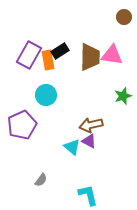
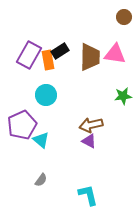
pink triangle: moved 3 px right, 1 px up
green star: rotated 12 degrees clockwise
cyan triangle: moved 31 px left, 7 px up
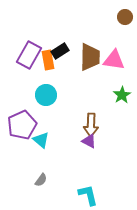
brown circle: moved 1 px right
pink triangle: moved 1 px left, 6 px down
green star: moved 1 px left, 1 px up; rotated 24 degrees counterclockwise
brown arrow: rotated 75 degrees counterclockwise
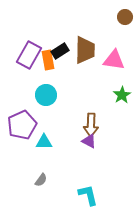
brown trapezoid: moved 5 px left, 7 px up
cyan triangle: moved 3 px right, 2 px down; rotated 42 degrees counterclockwise
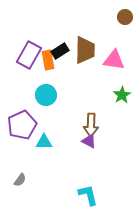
gray semicircle: moved 21 px left
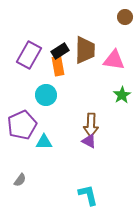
orange rectangle: moved 10 px right, 6 px down
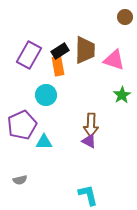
pink triangle: rotated 10 degrees clockwise
gray semicircle: rotated 40 degrees clockwise
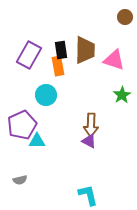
black rectangle: moved 1 px right, 1 px up; rotated 66 degrees counterclockwise
cyan triangle: moved 7 px left, 1 px up
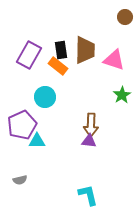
orange rectangle: rotated 42 degrees counterclockwise
cyan circle: moved 1 px left, 2 px down
purple triangle: rotated 21 degrees counterclockwise
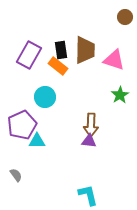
green star: moved 2 px left
gray semicircle: moved 4 px left, 5 px up; rotated 112 degrees counterclockwise
